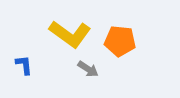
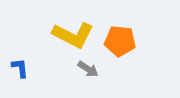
yellow L-shape: moved 3 px right, 1 px down; rotated 9 degrees counterclockwise
blue L-shape: moved 4 px left, 3 px down
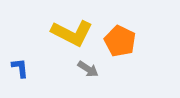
yellow L-shape: moved 1 px left, 2 px up
orange pentagon: rotated 20 degrees clockwise
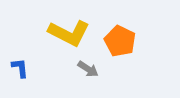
yellow L-shape: moved 3 px left
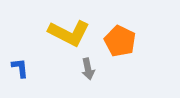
gray arrow: rotated 45 degrees clockwise
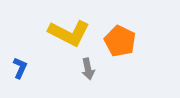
blue L-shape: rotated 30 degrees clockwise
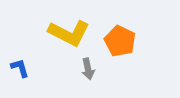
blue L-shape: rotated 40 degrees counterclockwise
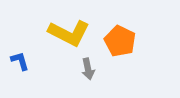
blue L-shape: moved 7 px up
